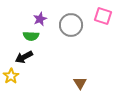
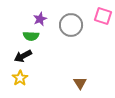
black arrow: moved 1 px left, 1 px up
yellow star: moved 9 px right, 2 px down
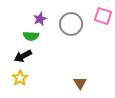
gray circle: moved 1 px up
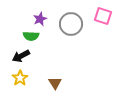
black arrow: moved 2 px left
brown triangle: moved 25 px left
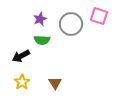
pink square: moved 4 px left
green semicircle: moved 11 px right, 4 px down
yellow star: moved 2 px right, 4 px down
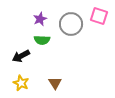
yellow star: moved 1 px left, 1 px down; rotated 14 degrees counterclockwise
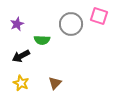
purple star: moved 23 px left, 5 px down
brown triangle: rotated 16 degrees clockwise
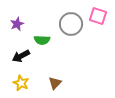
pink square: moved 1 px left
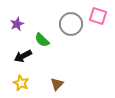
green semicircle: rotated 42 degrees clockwise
black arrow: moved 2 px right
brown triangle: moved 2 px right, 1 px down
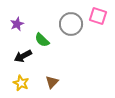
brown triangle: moved 5 px left, 2 px up
